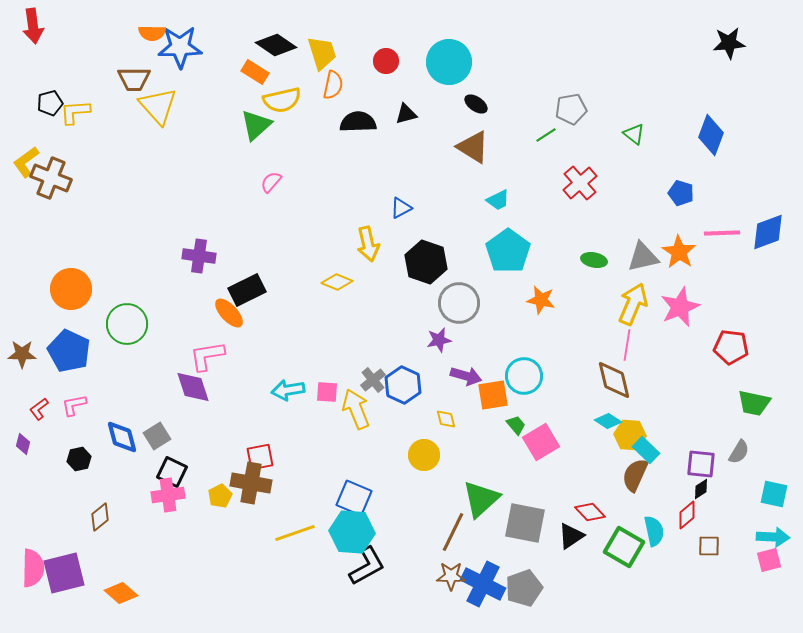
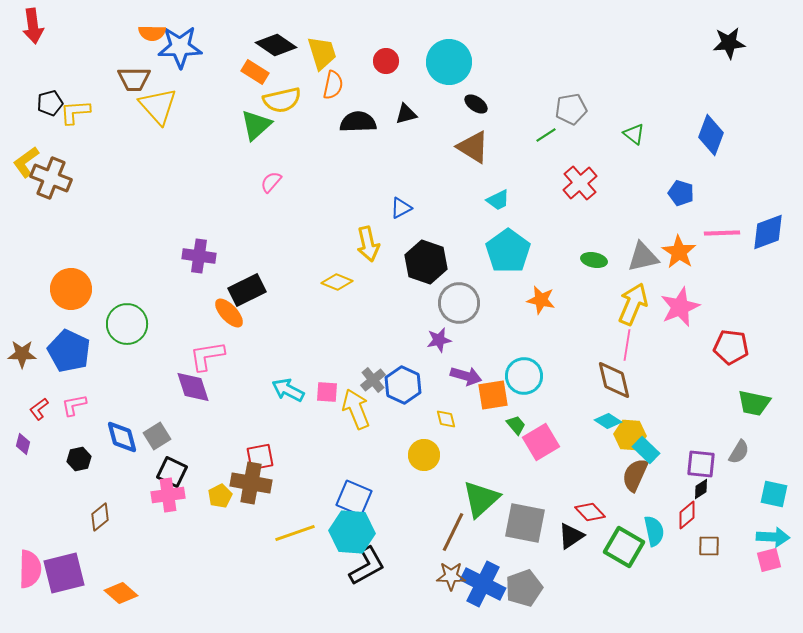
cyan arrow at (288, 390): rotated 36 degrees clockwise
pink semicircle at (33, 568): moved 3 px left, 1 px down
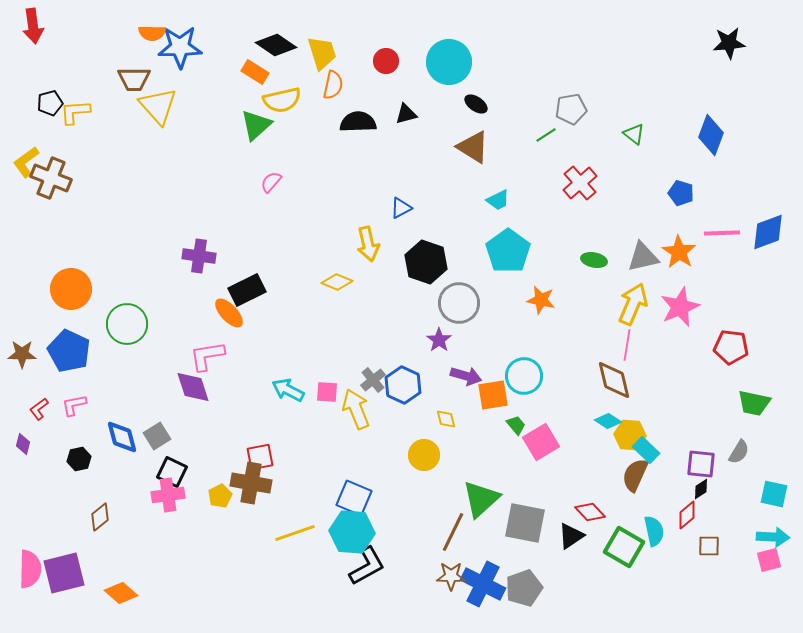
purple star at (439, 340): rotated 25 degrees counterclockwise
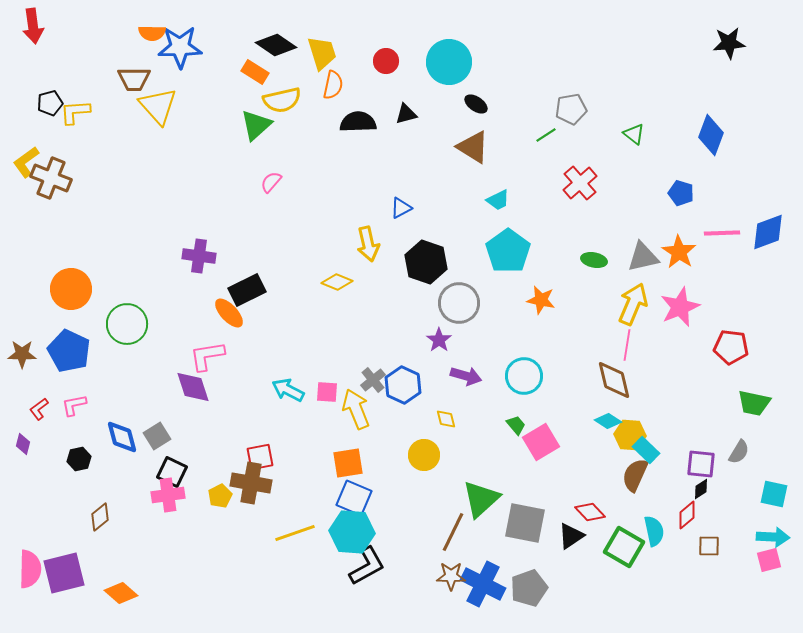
orange square at (493, 395): moved 145 px left, 68 px down
gray pentagon at (524, 588): moved 5 px right
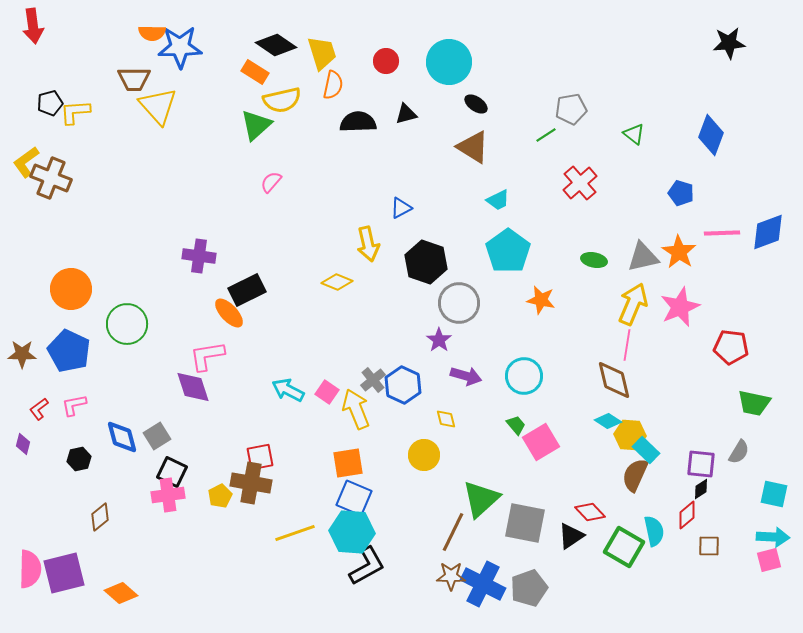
pink square at (327, 392): rotated 30 degrees clockwise
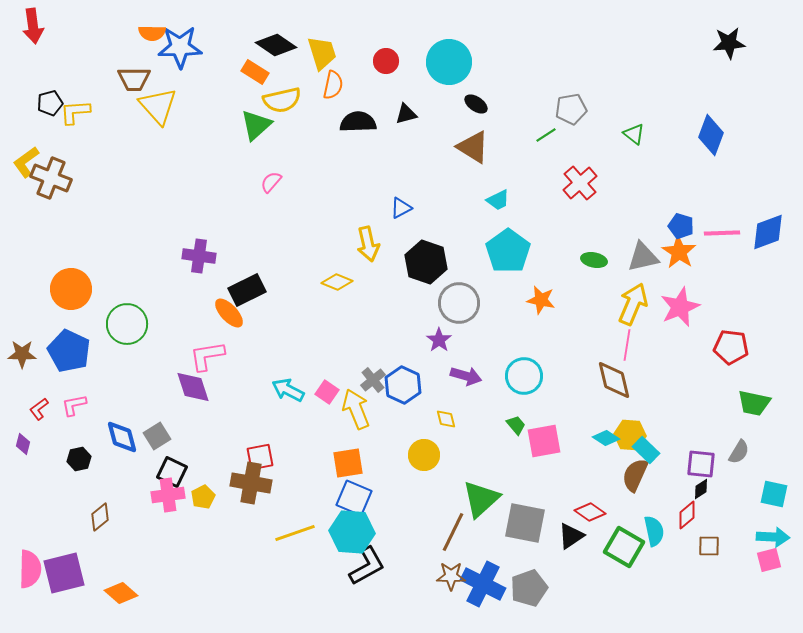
blue pentagon at (681, 193): moved 33 px down
cyan diamond at (608, 421): moved 2 px left, 17 px down
pink square at (541, 442): moved 3 px right, 1 px up; rotated 21 degrees clockwise
yellow pentagon at (220, 496): moved 17 px left, 1 px down
red diamond at (590, 512): rotated 12 degrees counterclockwise
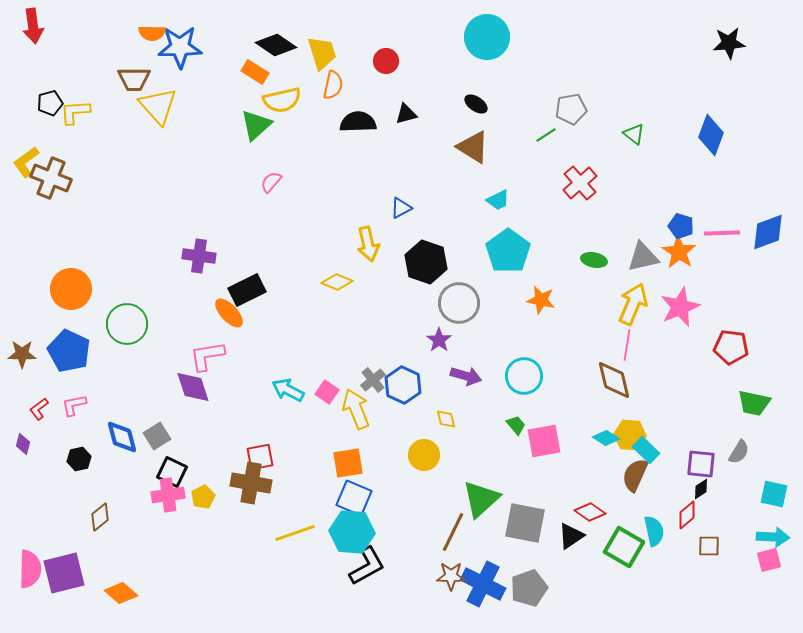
cyan circle at (449, 62): moved 38 px right, 25 px up
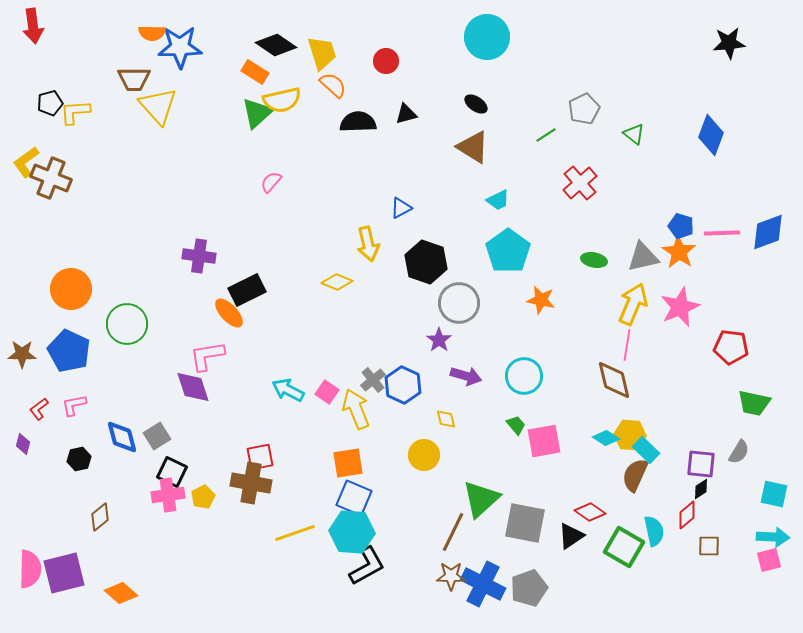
orange semicircle at (333, 85): rotated 60 degrees counterclockwise
gray pentagon at (571, 109): moved 13 px right; rotated 16 degrees counterclockwise
green triangle at (256, 125): moved 1 px right, 12 px up
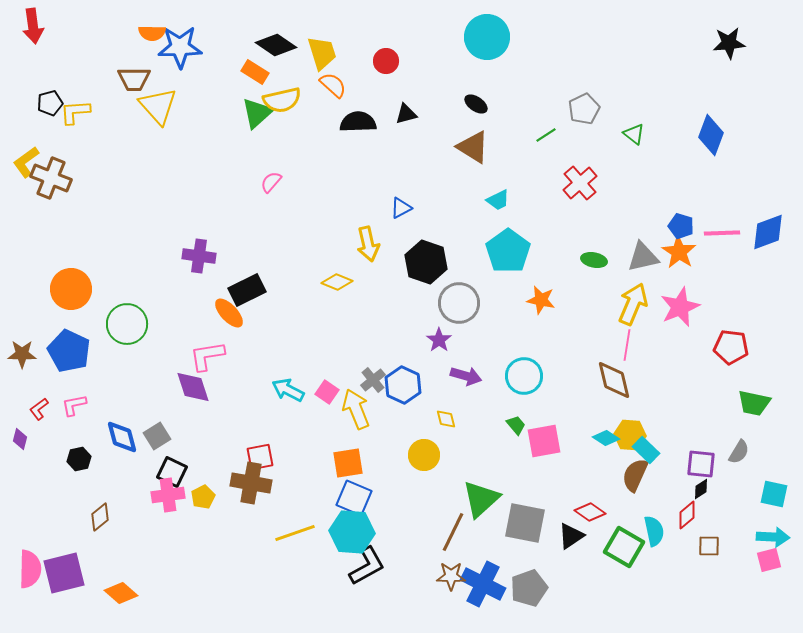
purple diamond at (23, 444): moved 3 px left, 5 px up
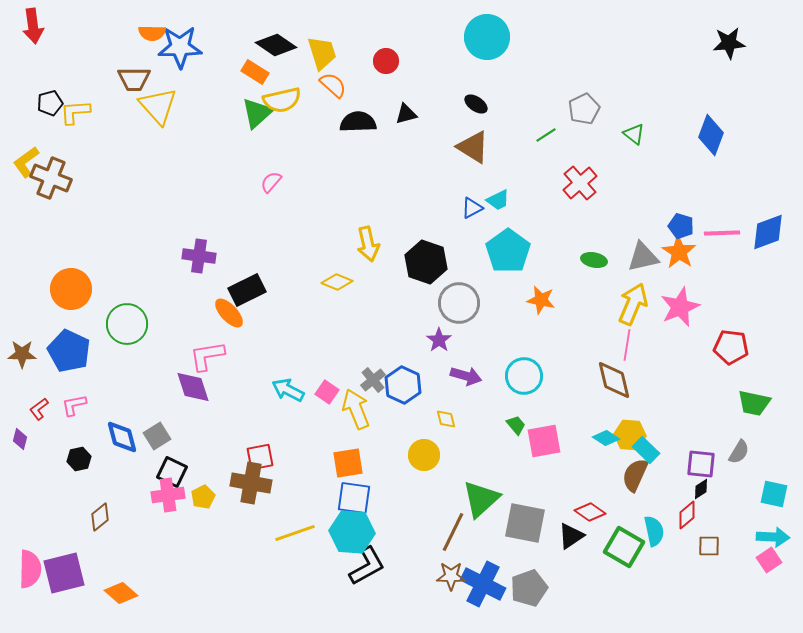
blue triangle at (401, 208): moved 71 px right
blue square at (354, 498): rotated 15 degrees counterclockwise
pink square at (769, 560): rotated 20 degrees counterclockwise
